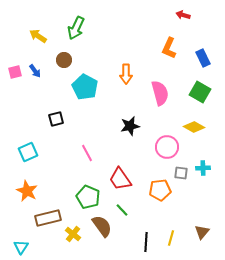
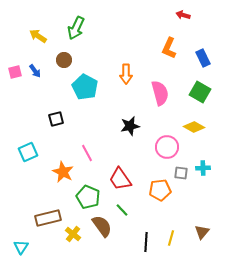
orange star: moved 36 px right, 19 px up
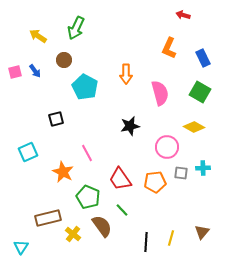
orange pentagon: moved 5 px left, 8 px up
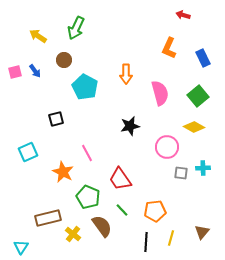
green square: moved 2 px left, 4 px down; rotated 20 degrees clockwise
orange pentagon: moved 29 px down
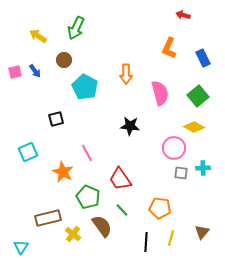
black star: rotated 18 degrees clockwise
pink circle: moved 7 px right, 1 px down
orange pentagon: moved 5 px right, 3 px up; rotated 15 degrees clockwise
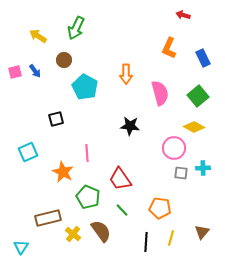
pink line: rotated 24 degrees clockwise
brown semicircle: moved 1 px left, 5 px down
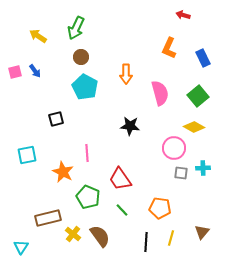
brown circle: moved 17 px right, 3 px up
cyan square: moved 1 px left, 3 px down; rotated 12 degrees clockwise
brown semicircle: moved 1 px left, 5 px down
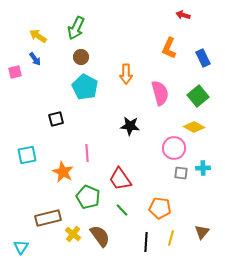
blue arrow: moved 12 px up
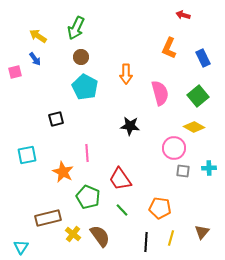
cyan cross: moved 6 px right
gray square: moved 2 px right, 2 px up
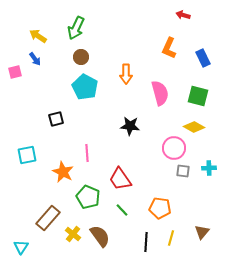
green square: rotated 35 degrees counterclockwise
brown rectangle: rotated 35 degrees counterclockwise
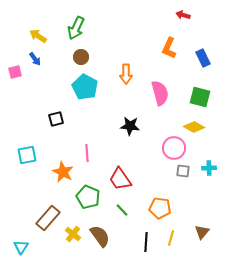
green square: moved 2 px right, 1 px down
